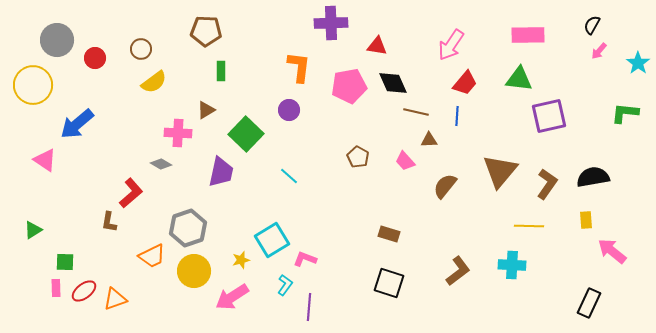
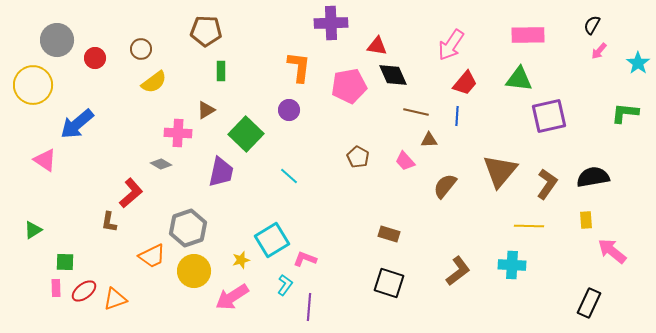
black diamond at (393, 83): moved 8 px up
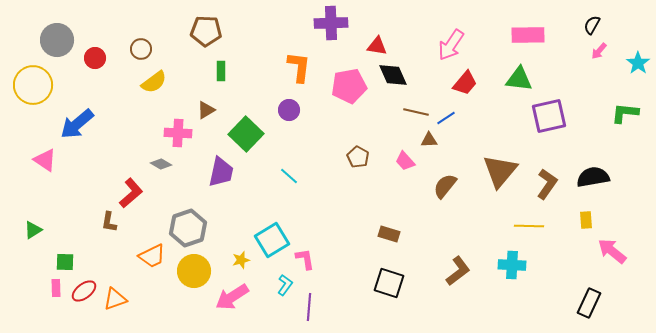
blue line at (457, 116): moved 11 px left, 2 px down; rotated 54 degrees clockwise
pink L-shape at (305, 259): rotated 60 degrees clockwise
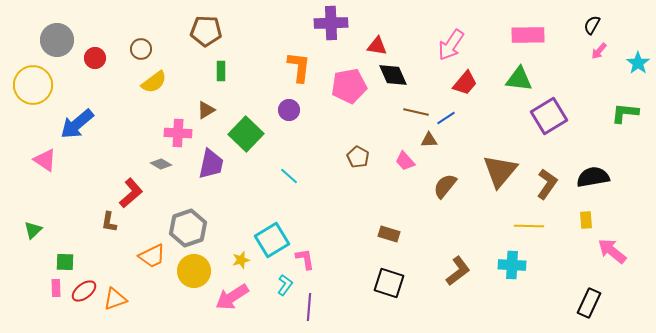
purple square at (549, 116): rotated 18 degrees counterclockwise
purple trapezoid at (221, 172): moved 10 px left, 8 px up
green triangle at (33, 230): rotated 12 degrees counterclockwise
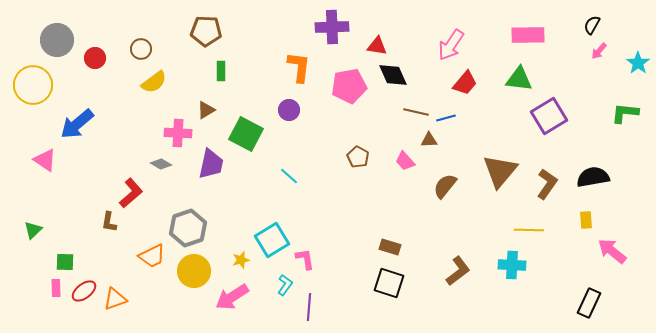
purple cross at (331, 23): moved 1 px right, 4 px down
blue line at (446, 118): rotated 18 degrees clockwise
green square at (246, 134): rotated 16 degrees counterclockwise
yellow line at (529, 226): moved 4 px down
brown rectangle at (389, 234): moved 1 px right, 13 px down
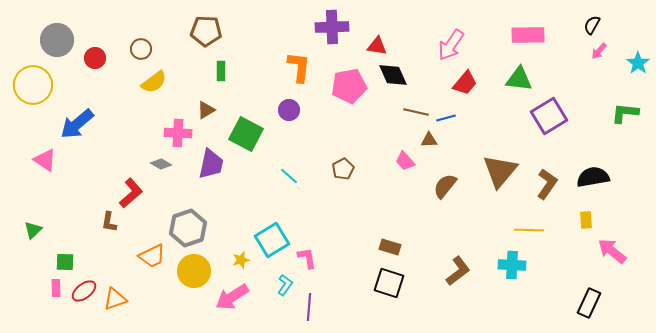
brown pentagon at (358, 157): moved 15 px left, 12 px down; rotated 15 degrees clockwise
pink L-shape at (305, 259): moved 2 px right, 1 px up
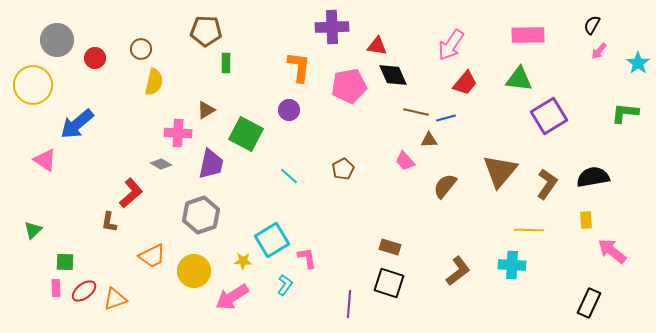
green rectangle at (221, 71): moved 5 px right, 8 px up
yellow semicircle at (154, 82): rotated 40 degrees counterclockwise
gray hexagon at (188, 228): moved 13 px right, 13 px up
yellow star at (241, 260): moved 2 px right, 1 px down; rotated 18 degrees clockwise
purple line at (309, 307): moved 40 px right, 3 px up
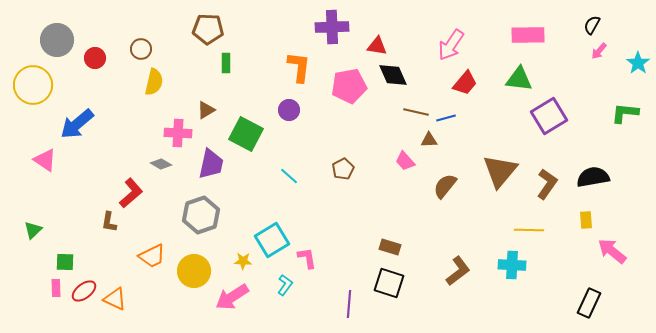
brown pentagon at (206, 31): moved 2 px right, 2 px up
orange triangle at (115, 299): rotated 45 degrees clockwise
